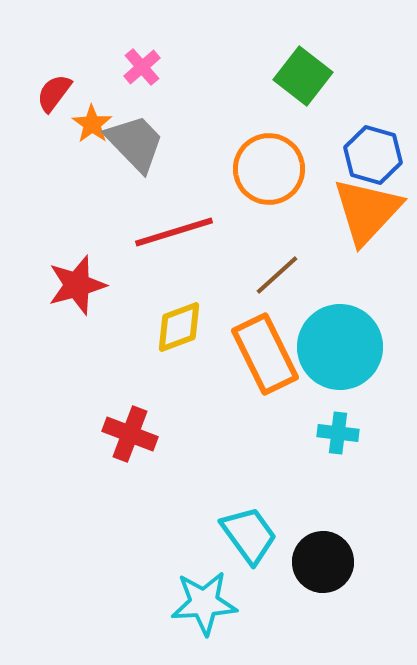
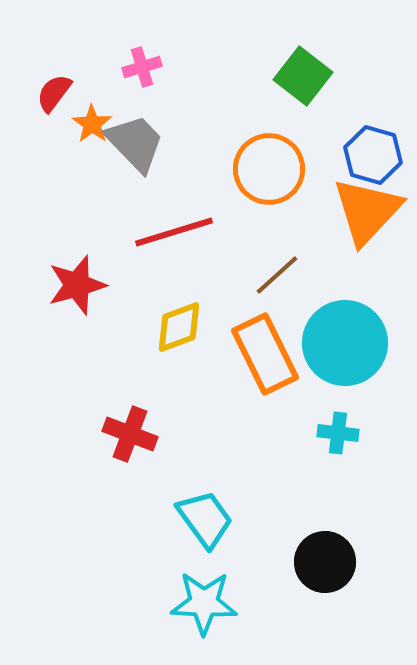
pink cross: rotated 24 degrees clockwise
cyan circle: moved 5 px right, 4 px up
cyan trapezoid: moved 44 px left, 16 px up
black circle: moved 2 px right
cyan star: rotated 6 degrees clockwise
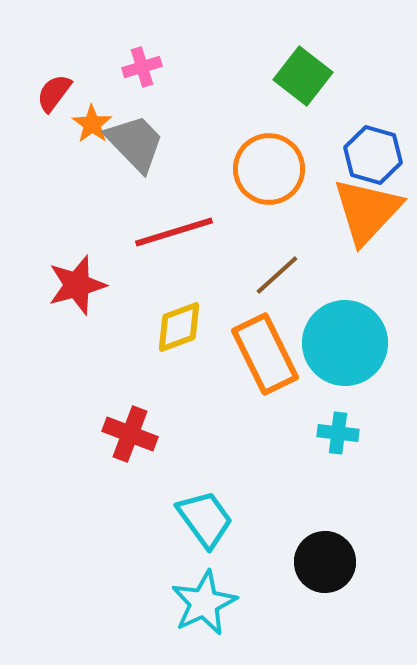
cyan star: rotated 28 degrees counterclockwise
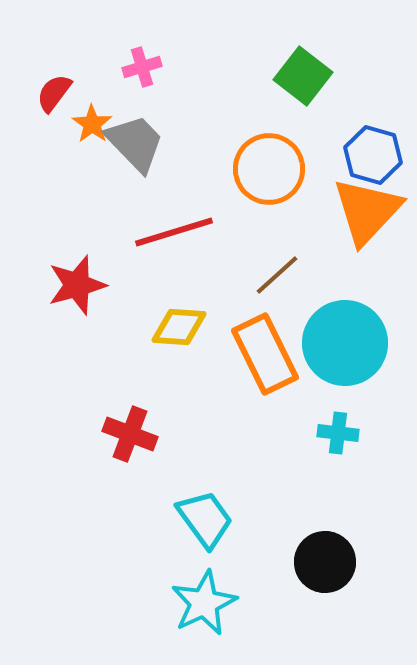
yellow diamond: rotated 24 degrees clockwise
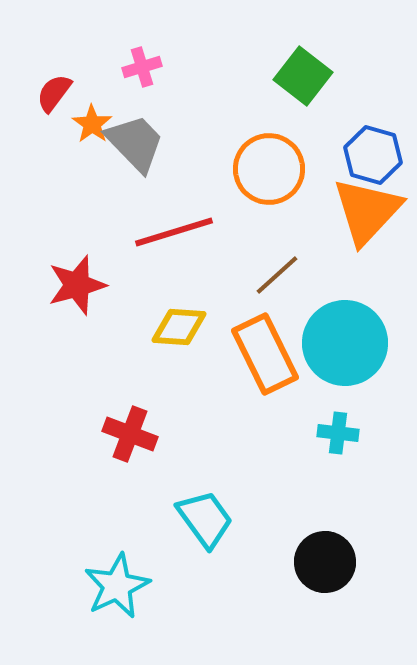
cyan star: moved 87 px left, 17 px up
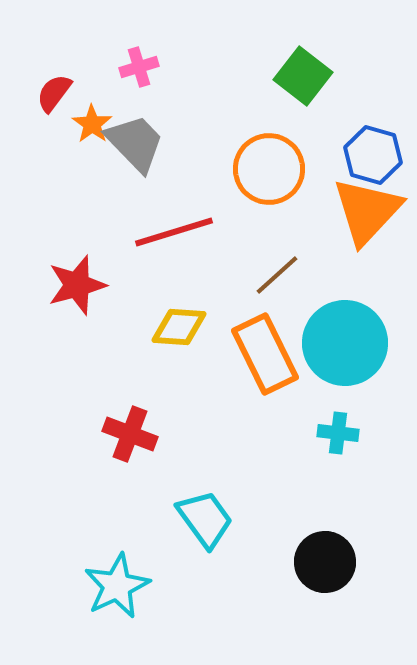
pink cross: moved 3 px left
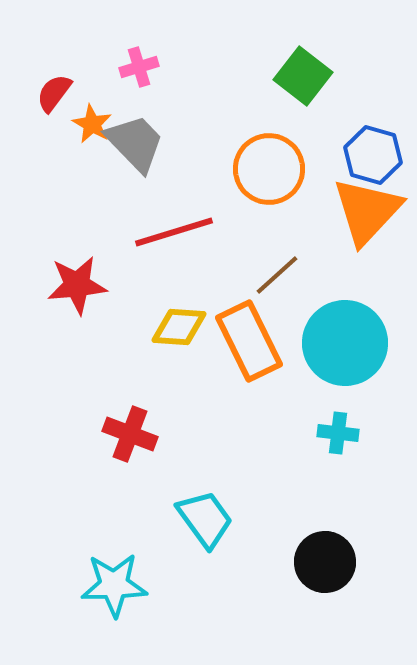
orange star: rotated 6 degrees counterclockwise
red star: rotated 10 degrees clockwise
orange rectangle: moved 16 px left, 13 px up
cyan star: moved 3 px left, 1 px up; rotated 24 degrees clockwise
